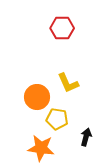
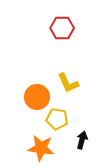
black arrow: moved 4 px left, 3 px down
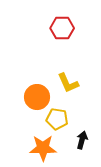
orange star: moved 2 px right; rotated 8 degrees counterclockwise
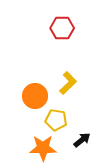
yellow L-shape: rotated 110 degrees counterclockwise
orange circle: moved 2 px left, 1 px up
yellow pentagon: moved 1 px left, 1 px down
black arrow: rotated 36 degrees clockwise
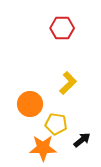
orange circle: moved 5 px left, 8 px down
yellow pentagon: moved 4 px down
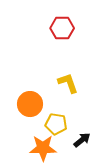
yellow L-shape: rotated 65 degrees counterclockwise
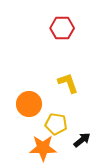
orange circle: moved 1 px left
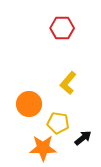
yellow L-shape: rotated 120 degrees counterclockwise
yellow pentagon: moved 2 px right, 1 px up
black arrow: moved 1 px right, 2 px up
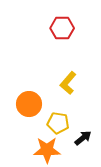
orange star: moved 4 px right, 2 px down
